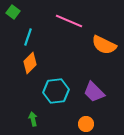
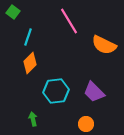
pink line: rotated 36 degrees clockwise
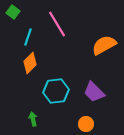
pink line: moved 12 px left, 3 px down
orange semicircle: rotated 125 degrees clockwise
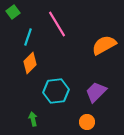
green square: rotated 16 degrees clockwise
purple trapezoid: moved 2 px right; rotated 90 degrees clockwise
orange circle: moved 1 px right, 2 px up
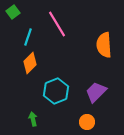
orange semicircle: rotated 65 degrees counterclockwise
cyan hexagon: rotated 15 degrees counterclockwise
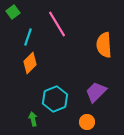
cyan hexagon: moved 1 px left, 8 px down
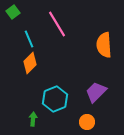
cyan line: moved 1 px right, 2 px down; rotated 42 degrees counterclockwise
green arrow: rotated 16 degrees clockwise
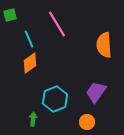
green square: moved 3 px left, 3 px down; rotated 24 degrees clockwise
orange diamond: rotated 10 degrees clockwise
purple trapezoid: rotated 10 degrees counterclockwise
